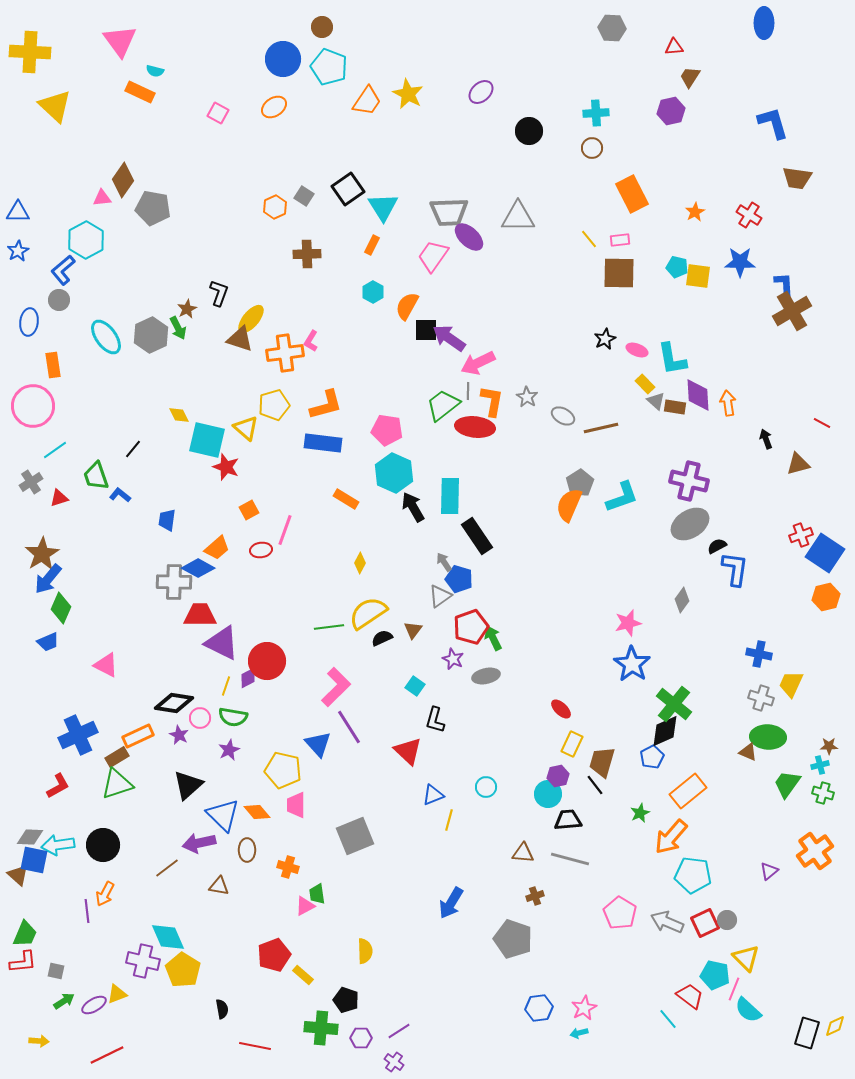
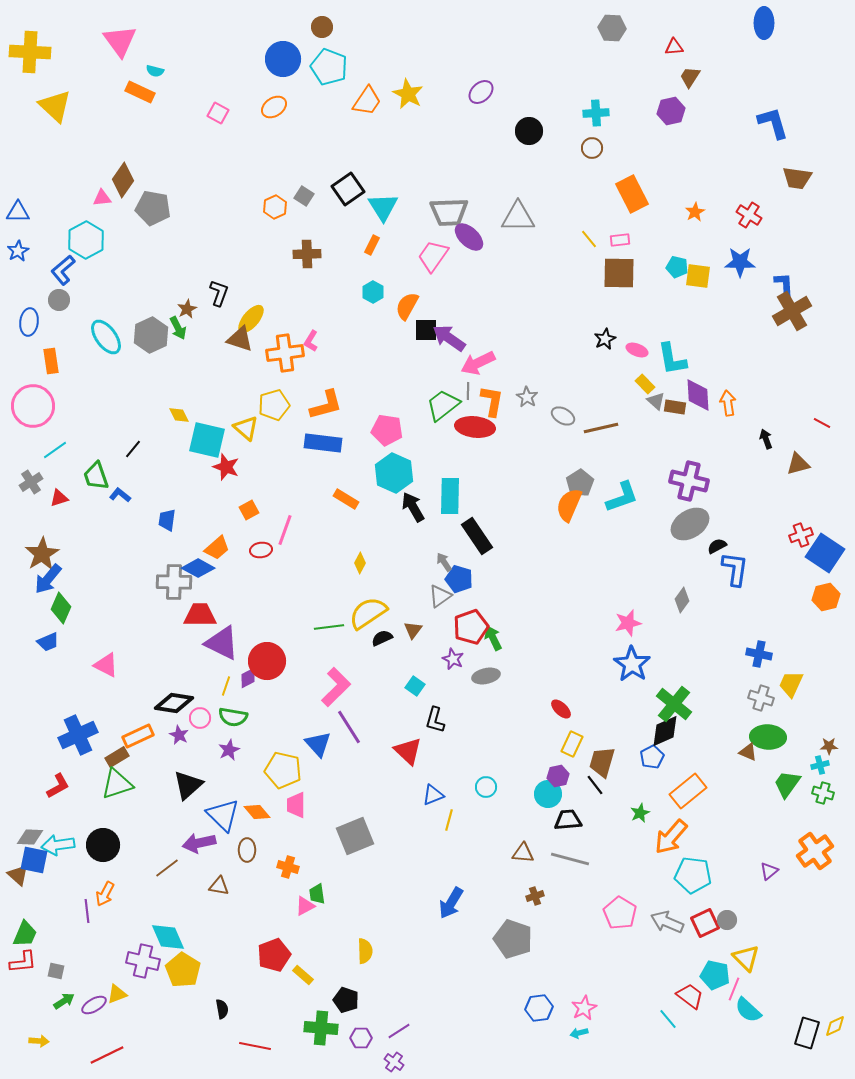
orange rectangle at (53, 365): moved 2 px left, 4 px up
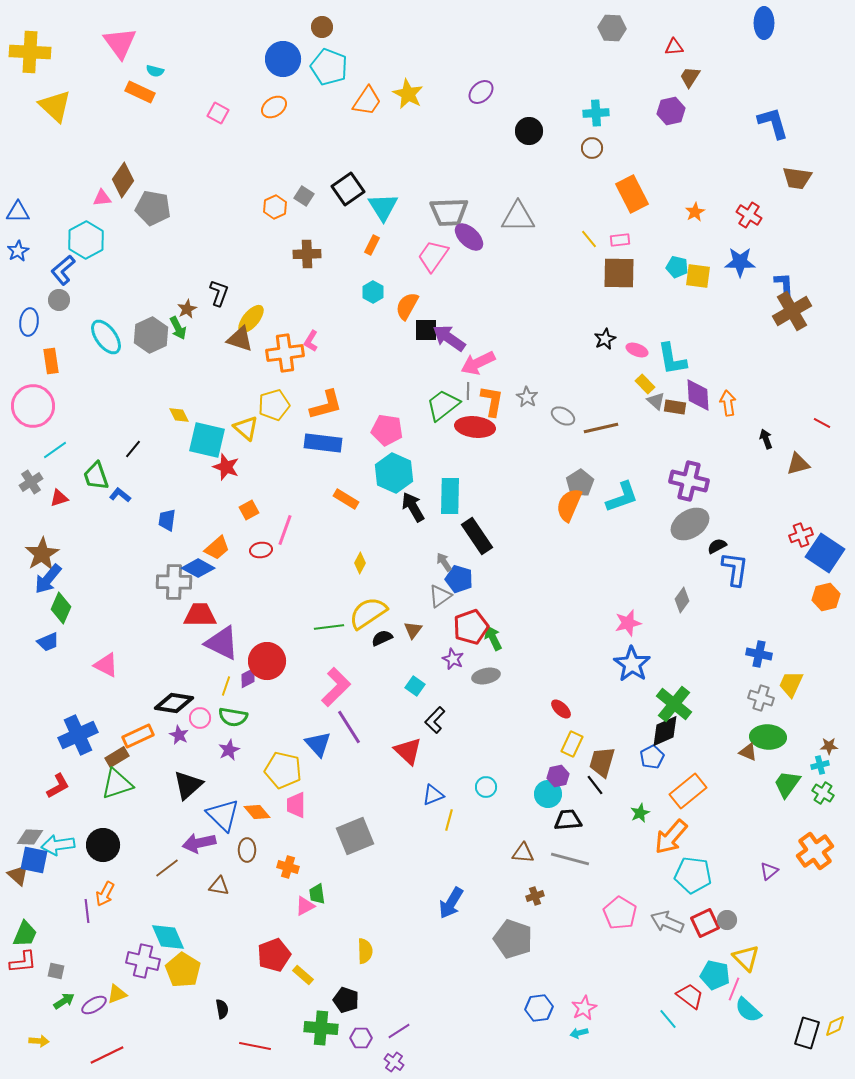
pink triangle at (120, 41): moved 2 px down
black L-shape at (435, 720): rotated 28 degrees clockwise
green cross at (823, 793): rotated 15 degrees clockwise
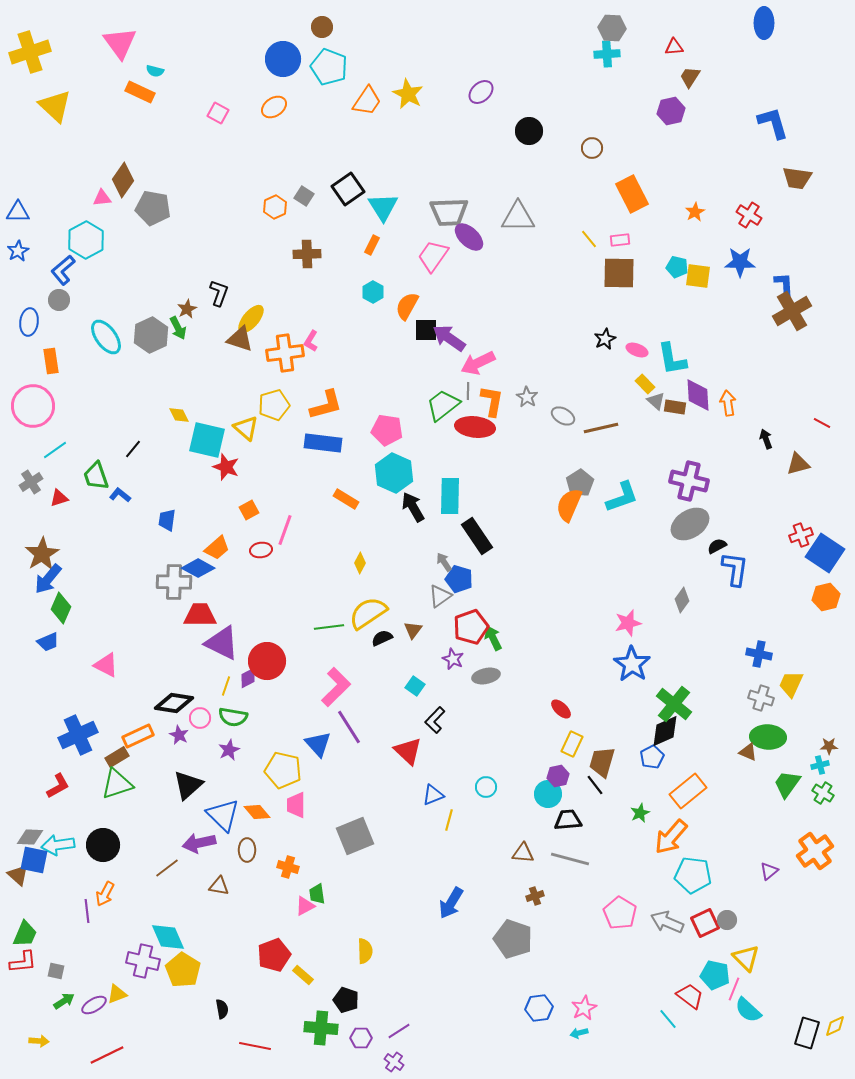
yellow cross at (30, 52): rotated 21 degrees counterclockwise
cyan cross at (596, 113): moved 11 px right, 59 px up
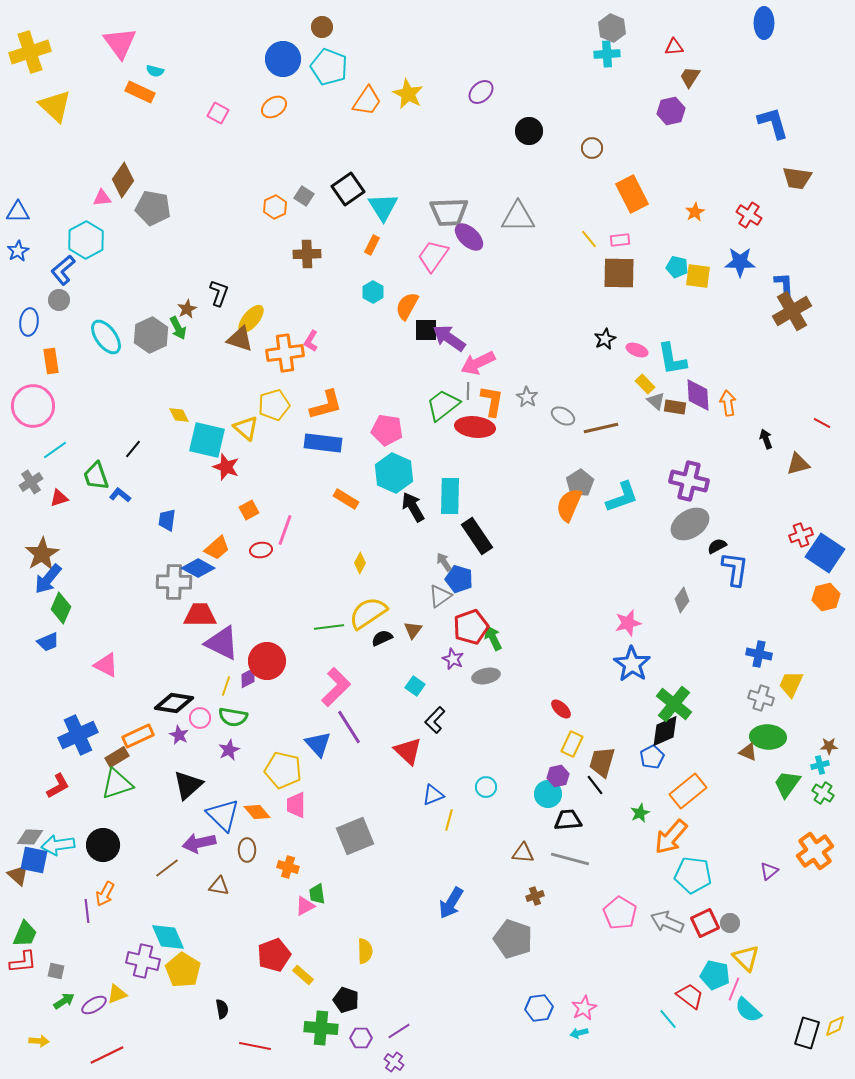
gray hexagon at (612, 28): rotated 20 degrees clockwise
gray circle at (727, 920): moved 3 px right, 3 px down
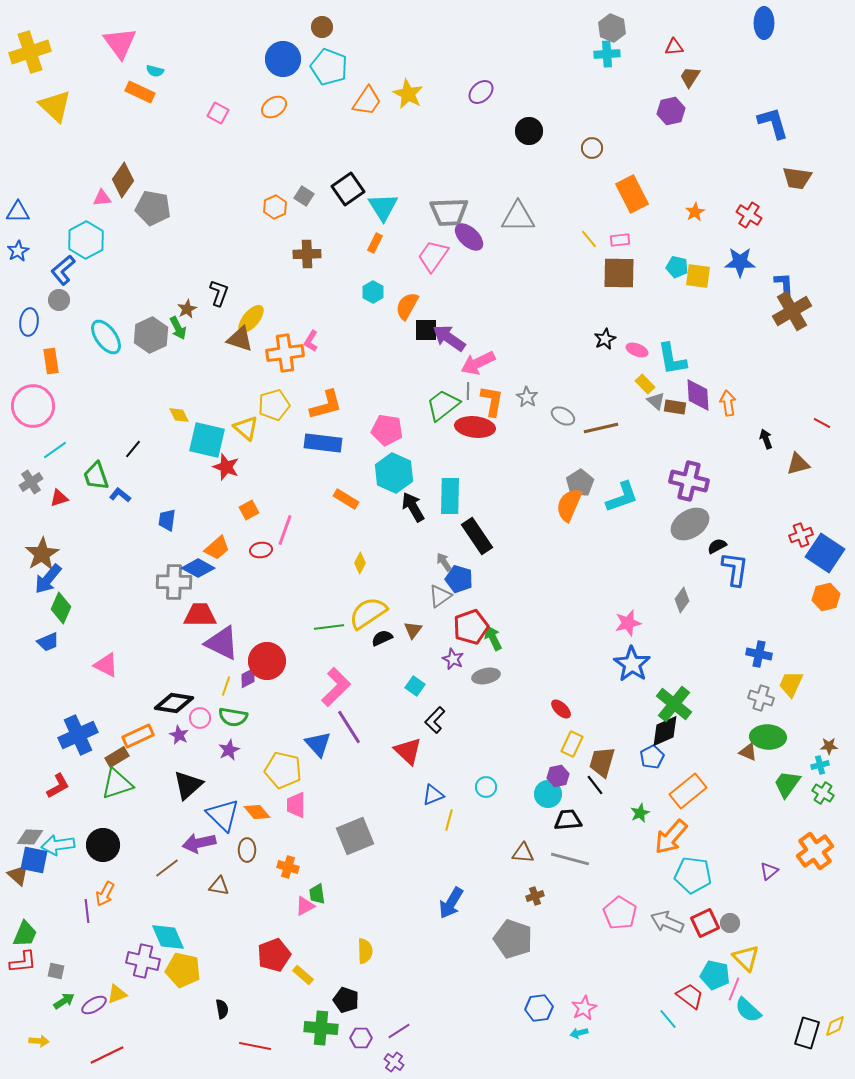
orange rectangle at (372, 245): moved 3 px right, 2 px up
yellow pentagon at (183, 970): rotated 20 degrees counterclockwise
